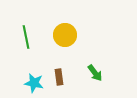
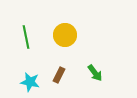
brown rectangle: moved 2 px up; rotated 35 degrees clockwise
cyan star: moved 4 px left, 1 px up
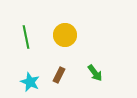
cyan star: rotated 12 degrees clockwise
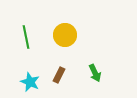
green arrow: rotated 12 degrees clockwise
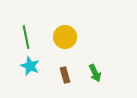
yellow circle: moved 2 px down
brown rectangle: moved 6 px right; rotated 42 degrees counterclockwise
cyan star: moved 16 px up
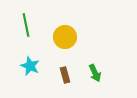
green line: moved 12 px up
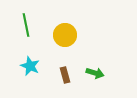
yellow circle: moved 2 px up
green arrow: rotated 48 degrees counterclockwise
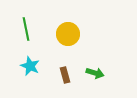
green line: moved 4 px down
yellow circle: moved 3 px right, 1 px up
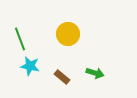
green line: moved 6 px left, 10 px down; rotated 10 degrees counterclockwise
cyan star: rotated 12 degrees counterclockwise
brown rectangle: moved 3 px left, 2 px down; rotated 35 degrees counterclockwise
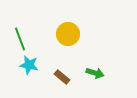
cyan star: moved 1 px left, 1 px up
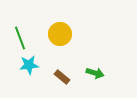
yellow circle: moved 8 px left
green line: moved 1 px up
cyan star: rotated 18 degrees counterclockwise
